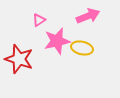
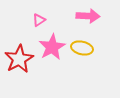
pink arrow: rotated 25 degrees clockwise
pink star: moved 5 px left, 6 px down; rotated 16 degrees counterclockwise
red star: rotated 24 degrees clockwise
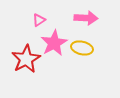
pink arrow: moved 2 px left, 2 px down
pink star: moved 2 px right, 4 px up
red star: moved 7 px right
